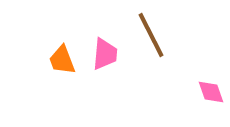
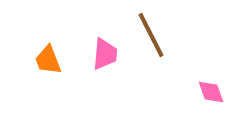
orange trapezoid: moved 14 px left
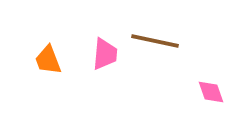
brown line: moved 4 px right, 6 px down; rotated 51 degrees counterclockwise
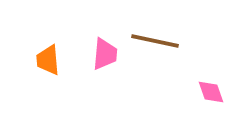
orange trapezoid: rotated 16 degrees clockwise
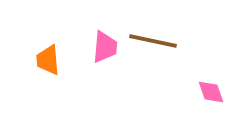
brown line: moved 2 px left
pink trapezoid: moved 7 px up
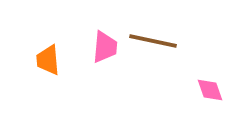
pink diamond: moved 1 px left, 2 px up
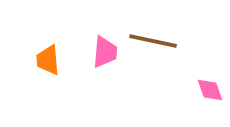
pink trapezoid: moved 5 px down
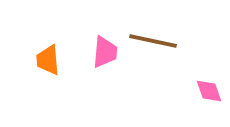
pink diamond: moved 1 px left, 1 px down
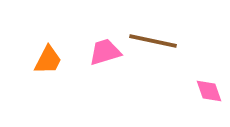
pink trapezoid: rotated 112 degrees counterclockwise
orange trapezoid: rotated 148 degrees counterclockwise
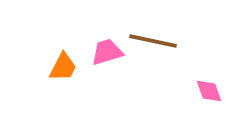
pink trapezoid: moved 2 px right
orange trapezoid: moved 15 px right, 7 px down
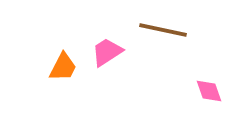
brown line: moved 10 px right, 11 px up
pink trapezoid: rotated 16 degrees counterclockwise
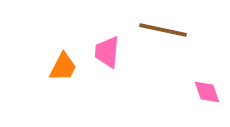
pink trapezoid: rotated 52 degrees counterclockwise
pink diamond: moved 2 px left, 1 px down
